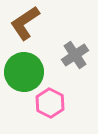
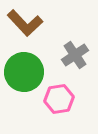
brown L-shape: rotated 99 degrees counterclockwise
pink hexagon: moved 9 px right, 4 px up; rotated 24 degrees clockwise
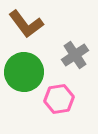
brown L-shape: moved 1 px right, 1 px down; rotated 6 degrees clockwise
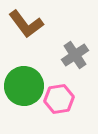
green circle: moved 14 px down
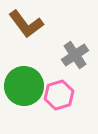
pink hexagon: moved 4 px up; rotated 8 degrees counterclockwise
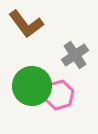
green circle: moved 8 px right
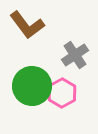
brown L-shape: moved 1 px right, 1 px down
pink hexagon: moved 3 px right, 2 px up; rotated 12 degrees counterclockwise
